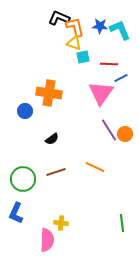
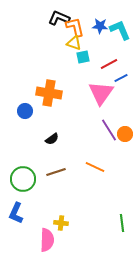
red line: rotated 30 degrees counterclockwise
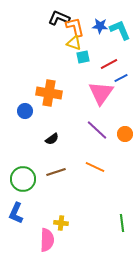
purple line: moved 12 px left; rotated 15 degrees counterclockwise
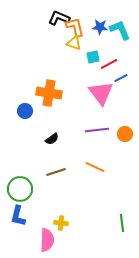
blue star: moved 1 px down
cyan square: moved 10 px right
pink triangle: rotated 12 degrees counterclockwise
purple line: rotated 50 degrees counterclockwise
green circle: moved 3 px left, 10 px down
blue L-shape: moved 2 px right, 3 px down; rotated 10 degrees counterclockwise
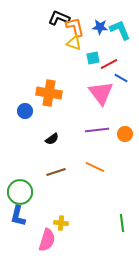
cyan square: moved 1 px down
blue line: rotated 56 degrees clockwise
green circle: moved 3 px down
pink semicircle: rotated 15 degrees clockwise
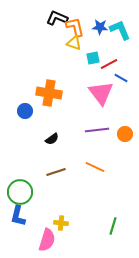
black L-shape: moved 2 px left
green line: moved 9 px left, 3 px down; rotated 24 degrees clockwise
